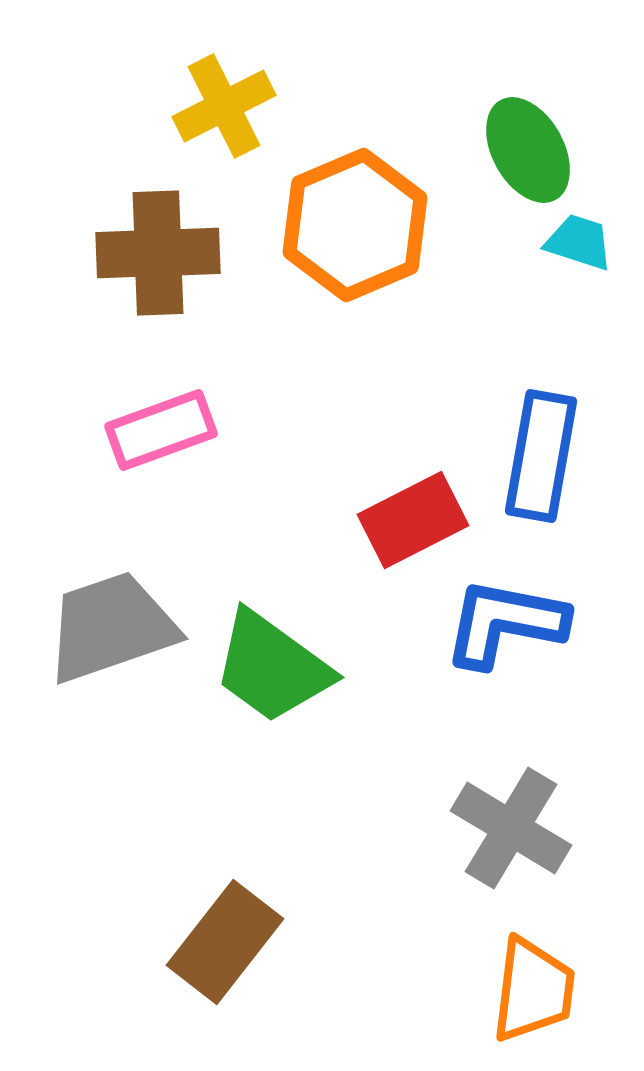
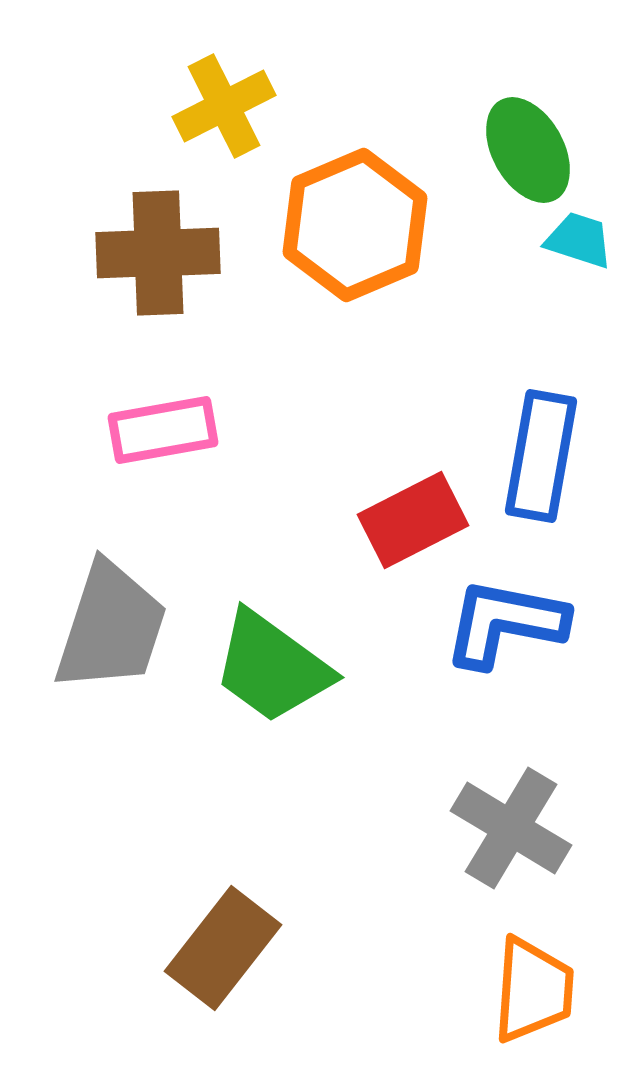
cyan trapezoid: moved 2 px up
pink rectangle: moved 2 px right; rotated 10 degrees clockwise
gray trapezoid: rotated 127 degrees clockwise
brown rectangle: moved 2 px left, 6 px down
orange trapezoid: rotated 3 degrees counterclockwise
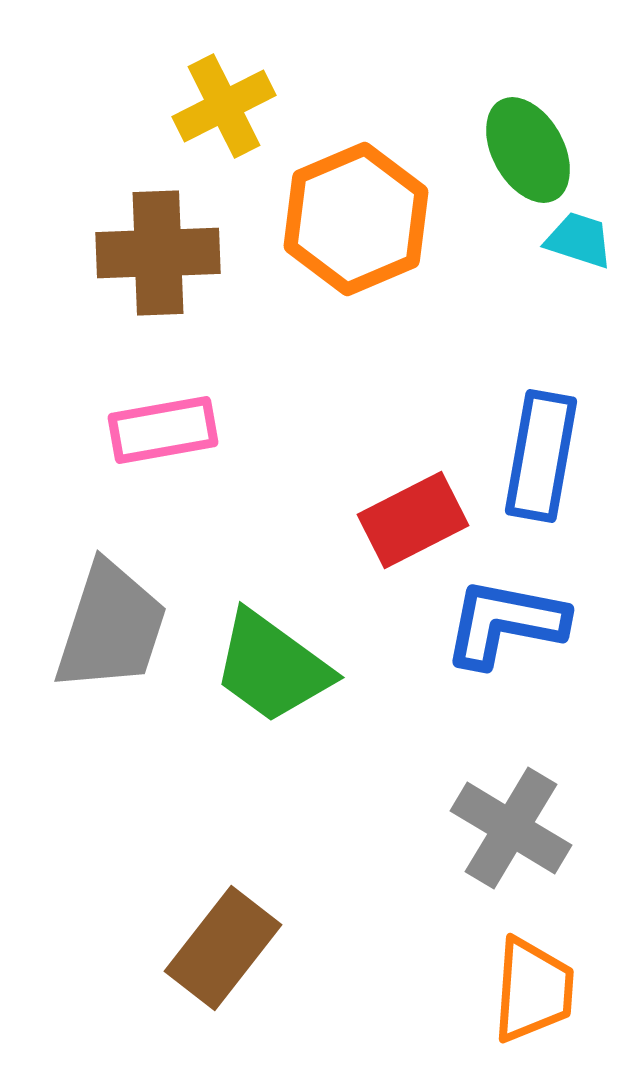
orange hexagon: moved 1 px right, 6 px up
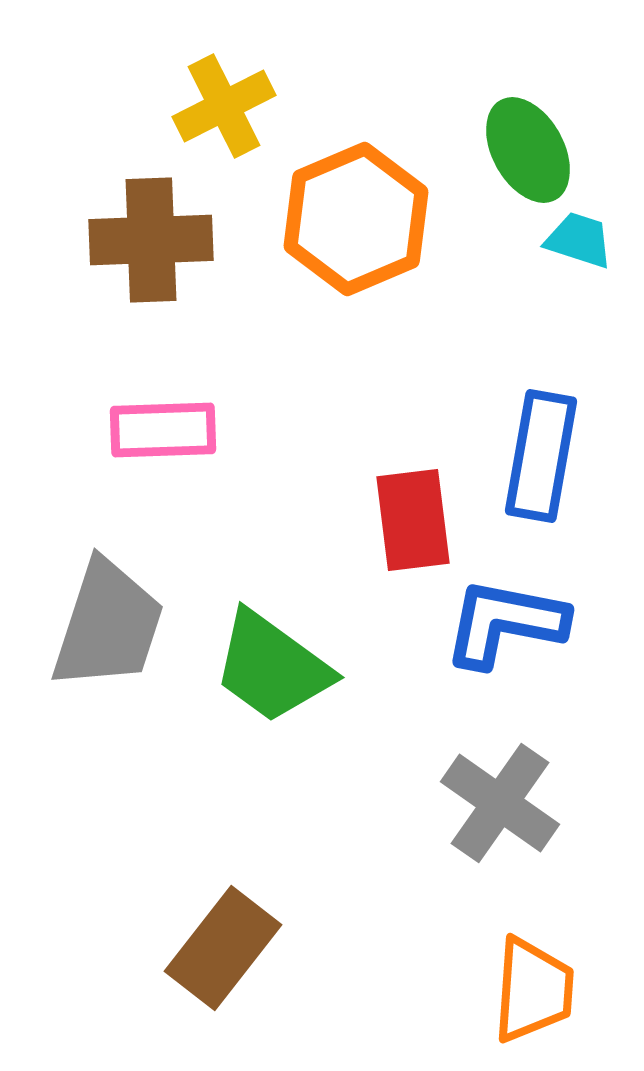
brown cross: moved 7 px left, 13 px up
pink rectangle: rotated 8 degrees clockwise
red rectangle: rotated 70 degrees counterclockwise
gray trapezoid: moved 3 px left, 2 px up
gray cross: moved 11 px left, 25 px up; rotated 4 degrees clockwise
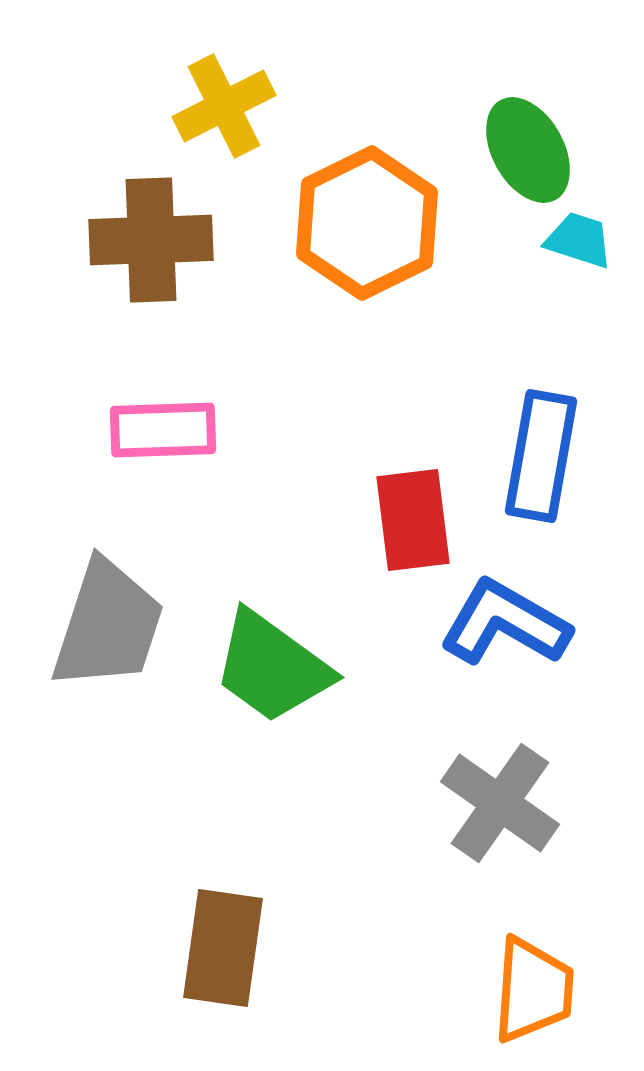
orange hexagon: moved 11 px right, 4 px down; rotated 3 degrees counterclockwise
blue L-shape: rotated 19 degrees clockwise
brown rectangle: rotated 30 degrees counterclockwise
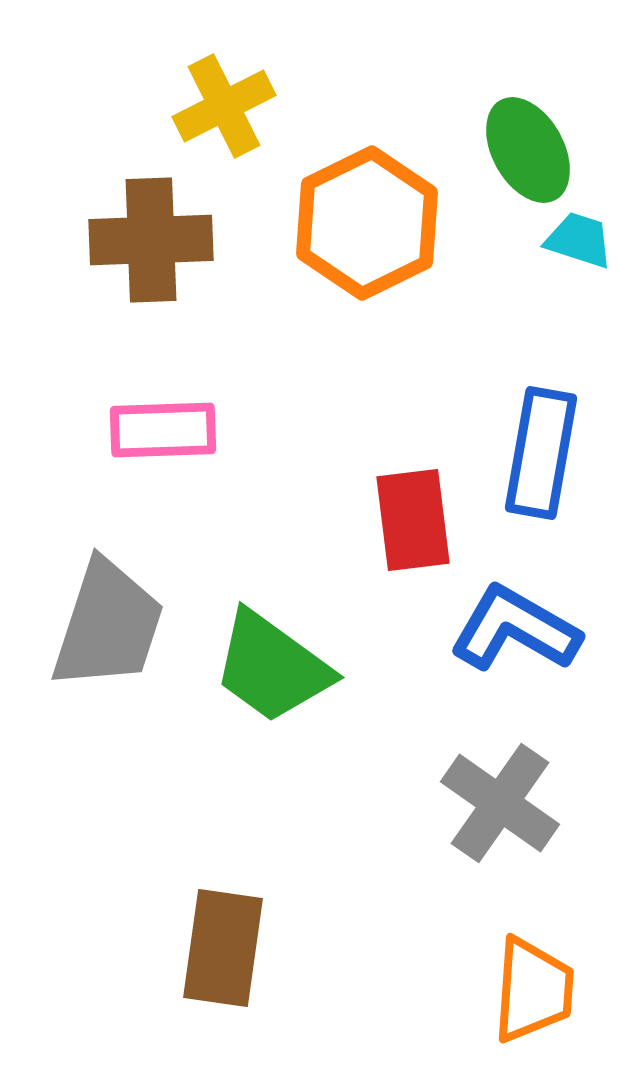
blue rectangle: moved 3 px up
blue L-shape: moved 10 px right, 6 px down
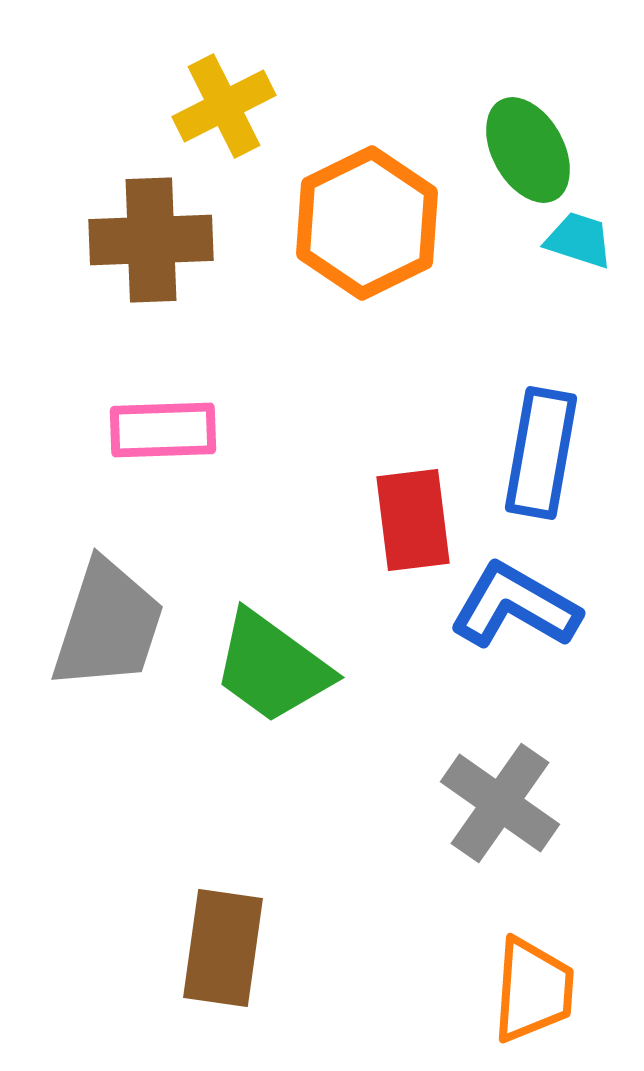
blue L-shape: moved 23 px up
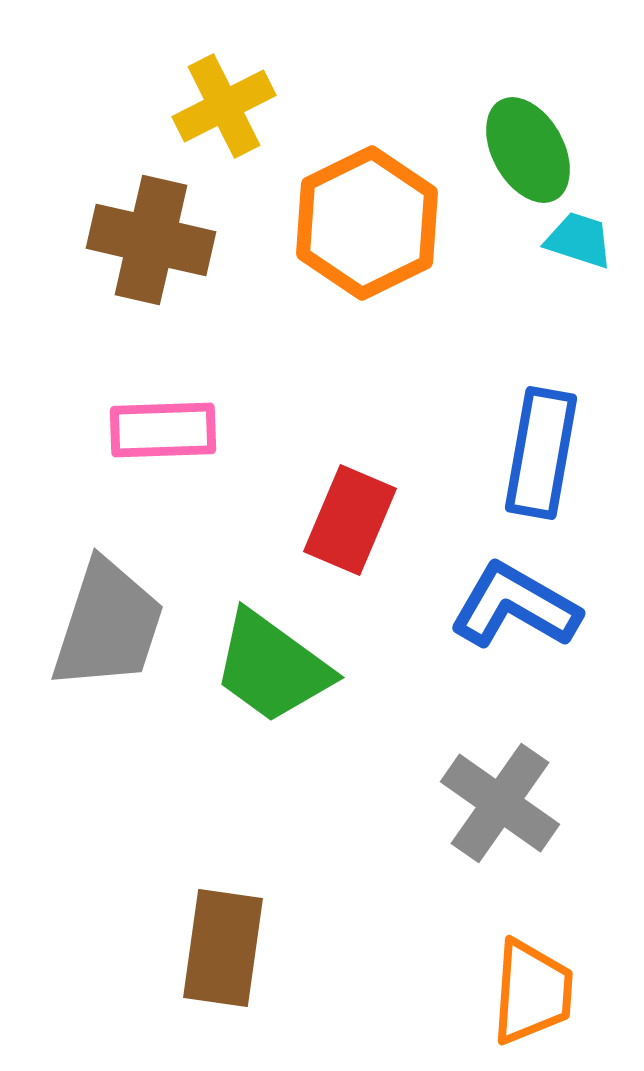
brown cross: rotated 15 degrees clockwise
red rectangle: moved 63 px left; rotated 30 degrees clockwise
orange trapezoid: moved 1 px left, 2 px down
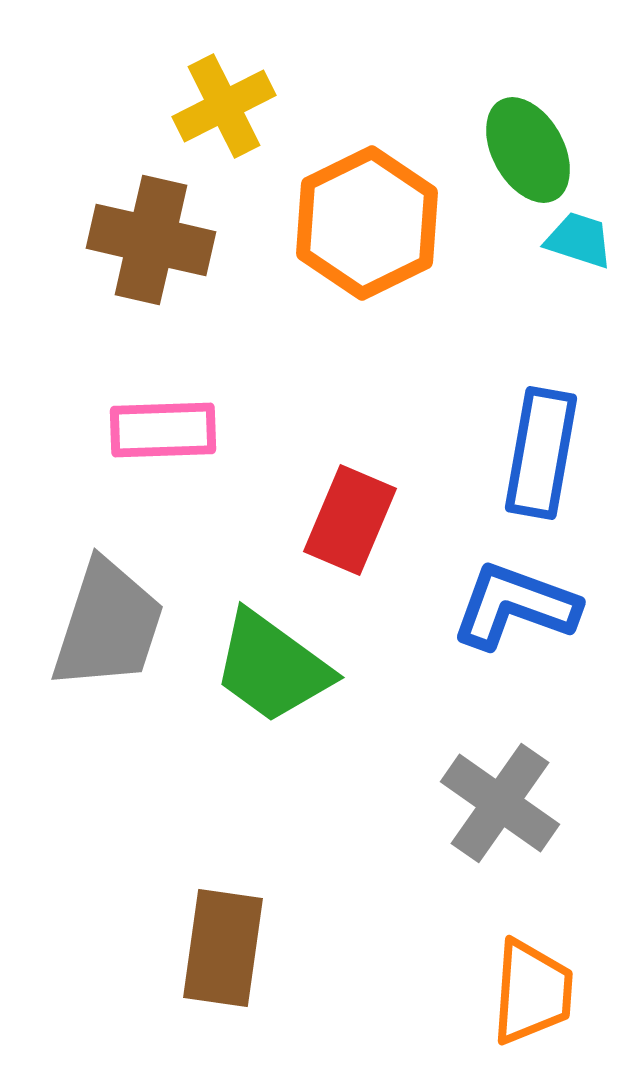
blue L-shape: rotated 10 degrees counterclockwise
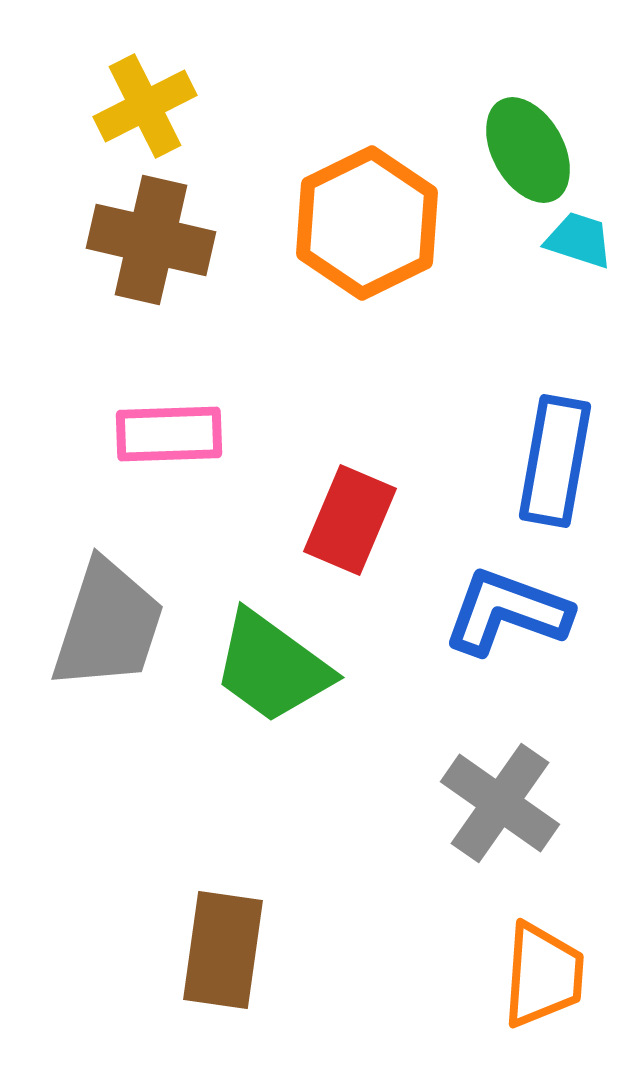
yellow cross: moved 79 px left
pink rectangle: moved 6 px right, 4 px down
blue rectangle: moved 14 px right, 8 px down
blue L-shape: moved 8 px left, 6 px down
brown rectangle: moved 2 px down
orange trapezoid: moved 11 px right, 17 px up
